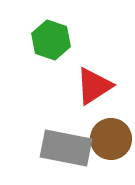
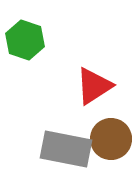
green hexagon: moved 26 px left
gray rectangle: moved 1 px down
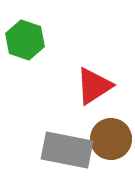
gray rectangle: moved 1 px right, 1 px down
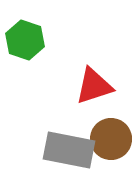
red triangle: rotated 15 degrees clockwise
gray rectangle: moved 2 px right
